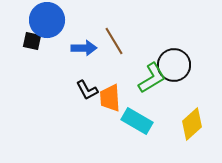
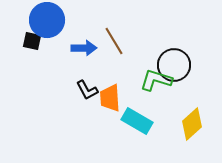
green L-shape: moved 4 px right, 2 px down; rotated 132 degrees counterclockwise
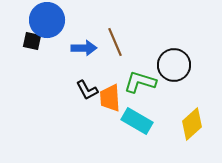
brown line: moved 1 px right, 1 px down; rotated 8 degrees clockwise
green L-shape: moved 16 px left, 2 px down
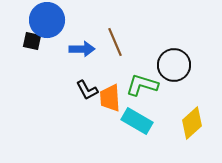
blue arrow: moved 2 px left, 1 px down
green L-shape: moved 2 px right, 3 px down
yellow diamond: moved 1 px up
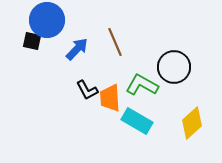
blue arrow: moved 5 px left; rotated 45 degrees counterclockwise
black circle: moved 2 px down
green L-shape: rotated 12 degrees clockwise
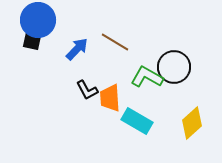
blue circle: moved 9 px left
brown line: rotated 36 degrees counterclockwise
green L-shape: moved 5 px right, 8 px up
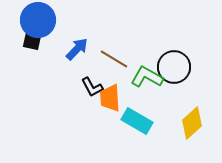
brown line: moved 1 px left, 17 px down
black L-shape: moved 5 px right, 3 px up
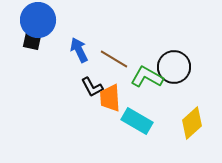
blue arrow: moved 2 px right, 1 px down; rotated 70 degrees counterclockwise
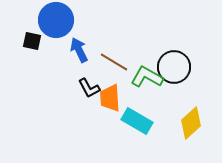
blue circle: moved 18 px right
brown line: moved 3 px down
black L-shape: moved 3 px left, 1 px down
yellow diamond: moved 1 px left
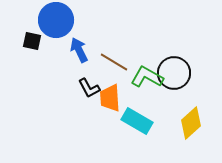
black circle: moved 6 px down
